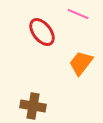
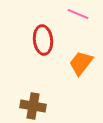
red ellipse: moved 1 px right, 8 px down; rotated 32 degrees clockwise
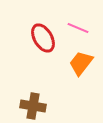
pink line: moved 14 px down
red ellipse: moved 2 px up; rotated 24 degrees counterclockwise
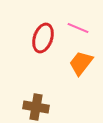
red ellipse: rotated 48 degrees clockwise
brown cross: moved 3 px right, 1 px down
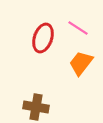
pink line: rotated 10 degrees clockwise
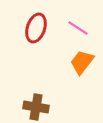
red ellipse: moved 7 px left, 10 px up
orange trapezoid: moved 1 px right, 1 px up
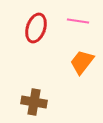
pink line: moved 7 px up; rotated 25 degrees counterclockwise
brown cross: moved 2 px left, 5 px up
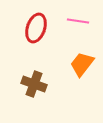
orange trapezoid: moved 2 px down
brown cross: moved 18 px up; rotated 10 degrees clockwise
